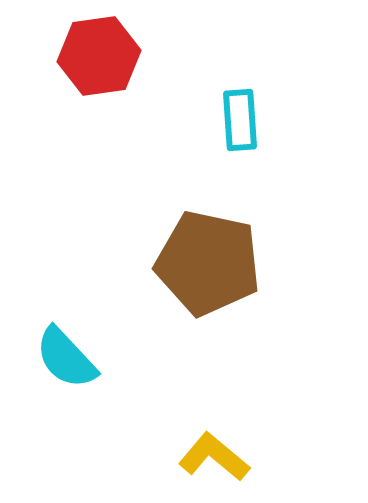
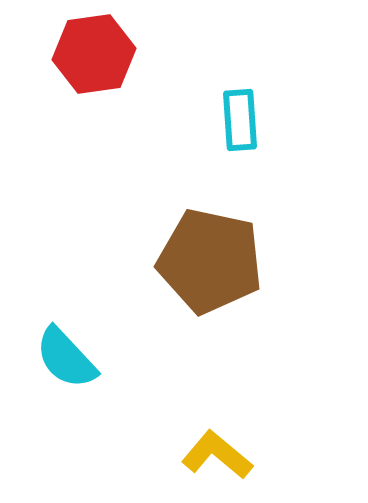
red hexagon: moved 5 px left, 2 px up
brown pentagon: moved 2 px right, 2 px up
yellow L-shape: moved 3 px right, 2 px up
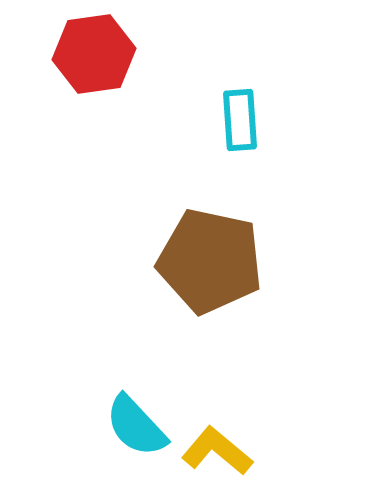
cyan semicircle: moved 70 px right, 68 px down
yellow L-shape: moved 4 px up
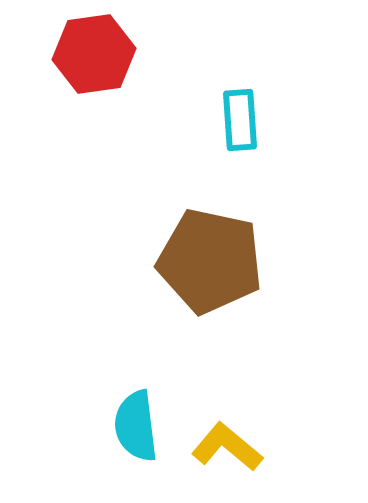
cyan semicircle: rotated 36 degrees clockwise
yellow L-shape: moved 10 px right, 4 px up
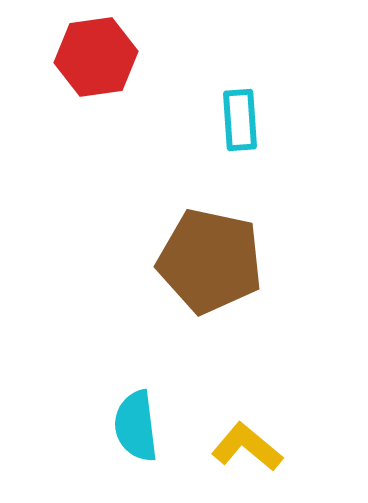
red hexagon: moved 2 px right, 3 px down
yellow L-shape: moved 20 px right
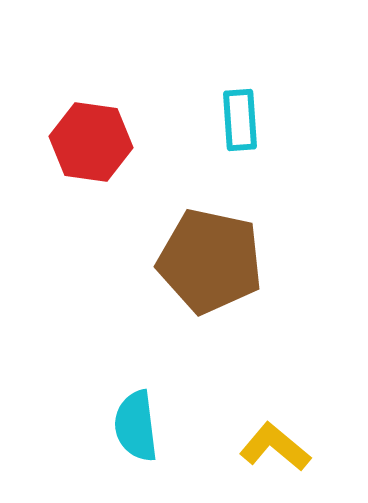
red hexagon: moved 5 px left, 85 px down; rotated 16 degrees clockwise
yellow L-shape: moved 28 px right
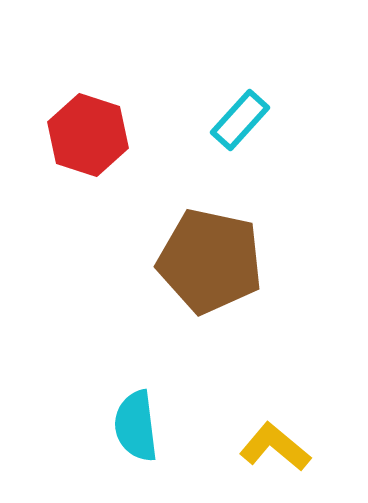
cyan rectangle: rotated 46 degrees clockwise
red hexagon: moved 3 px left, 7 px up; rotated 10 degrees clockwise
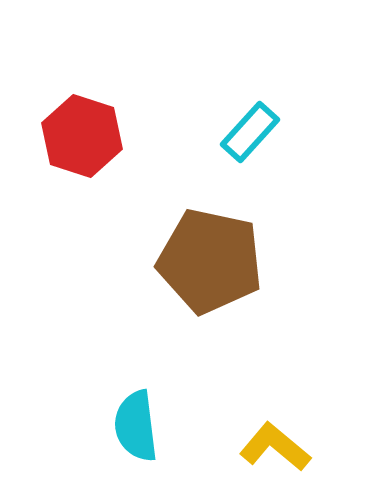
cyan rectangle: moved 10 px right, 12 px down
red hexagon: moved 6 px left, 1 px down
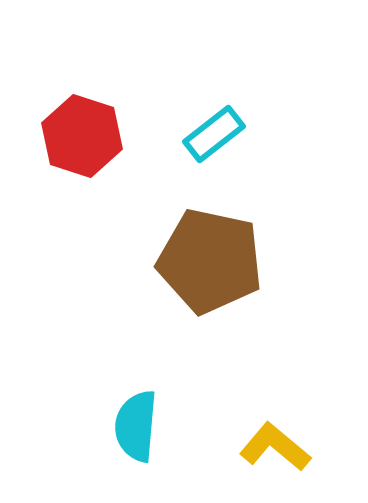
cyan rectangle: moved 36 px left, 2 px down; rotated 10 degrees clockwise
cyan semicircle: rotated 12 degrees clockwise
